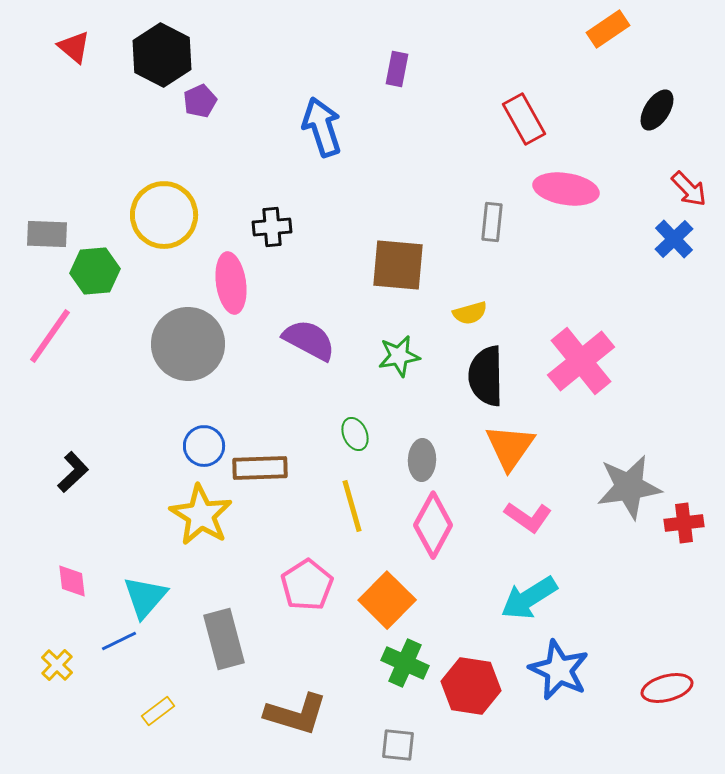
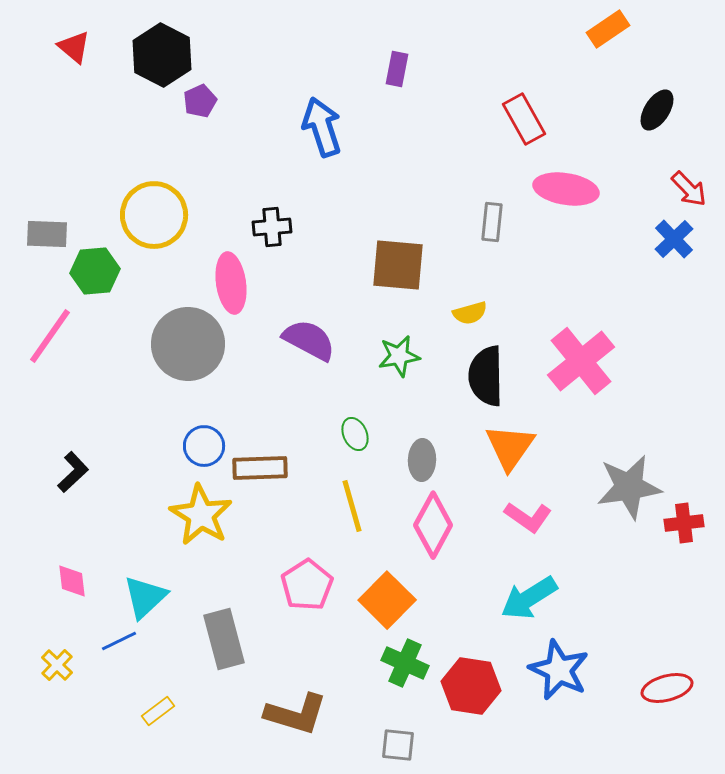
yellow circle at (164, 215): moved 10 px left
cyan triangle at (145, 597): rotated 6 degrees clockwise
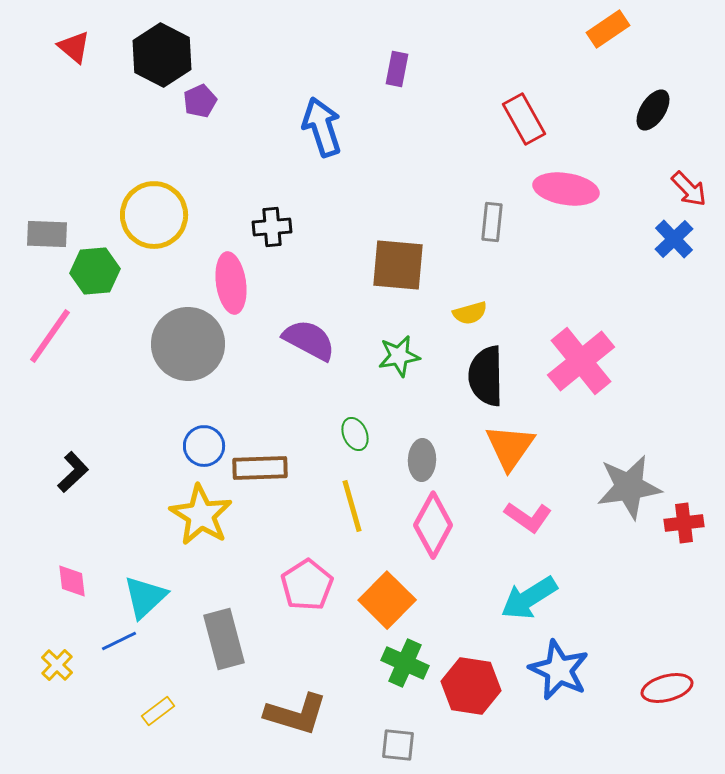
black ellipse at (657, 110): moved 4 px left
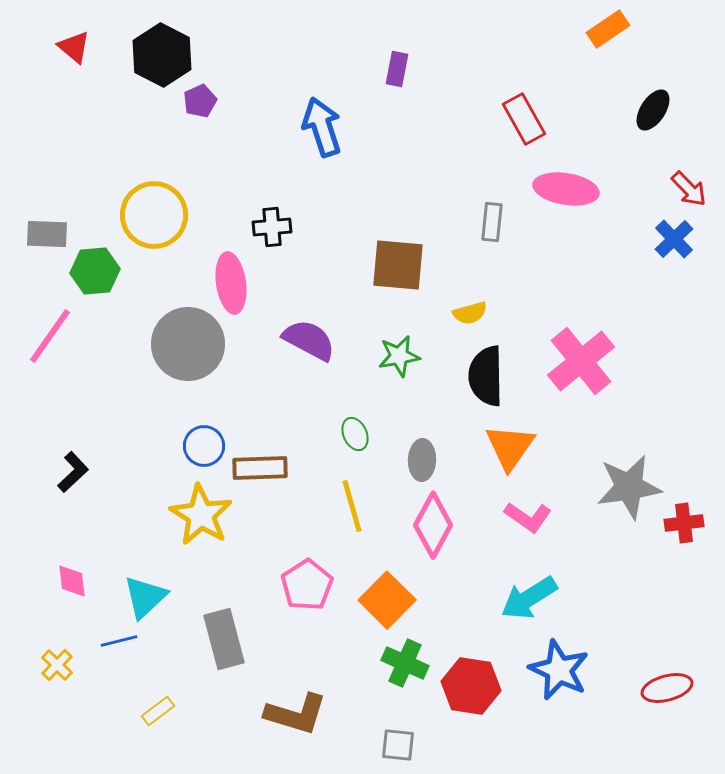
blue line at (119, 641): rotated 12 degrees clockwise
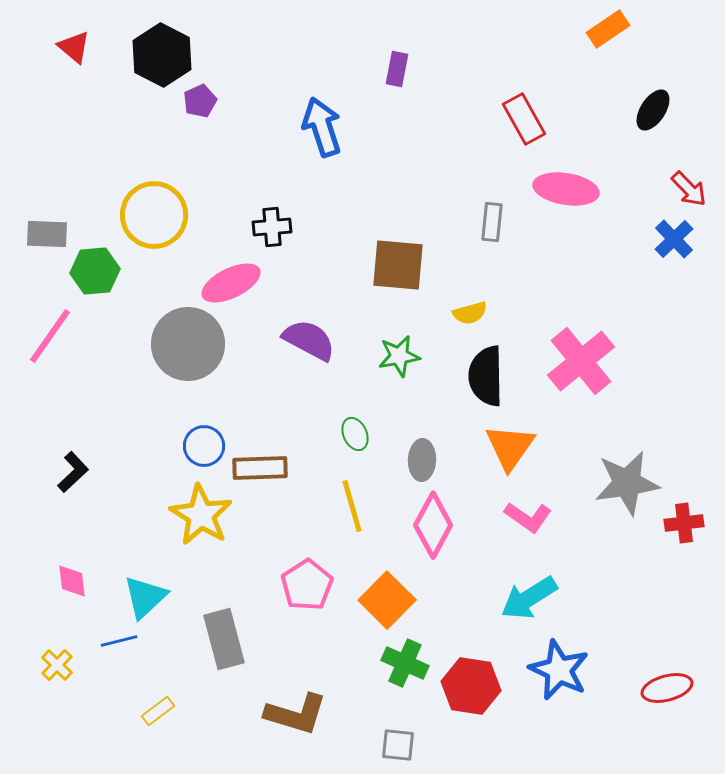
pink ellipse at (231, 283): rotated 72 degrees clockwise
gray star at (629, 487): moved 2 px left, 4 px up
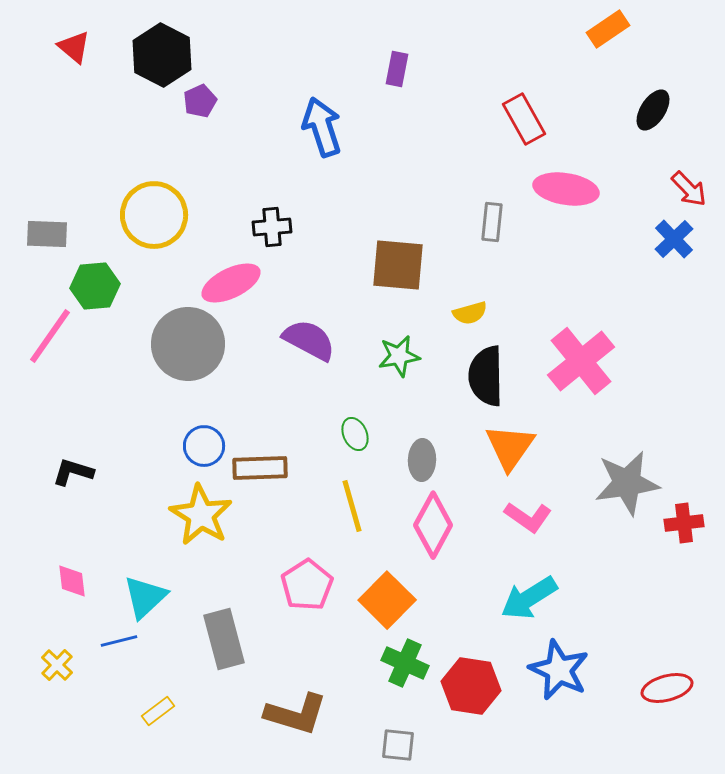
green hexagon at (95, 271): moved 15 px down
black L-shape at (73, 472): rotated 120 degrees counterclockwise
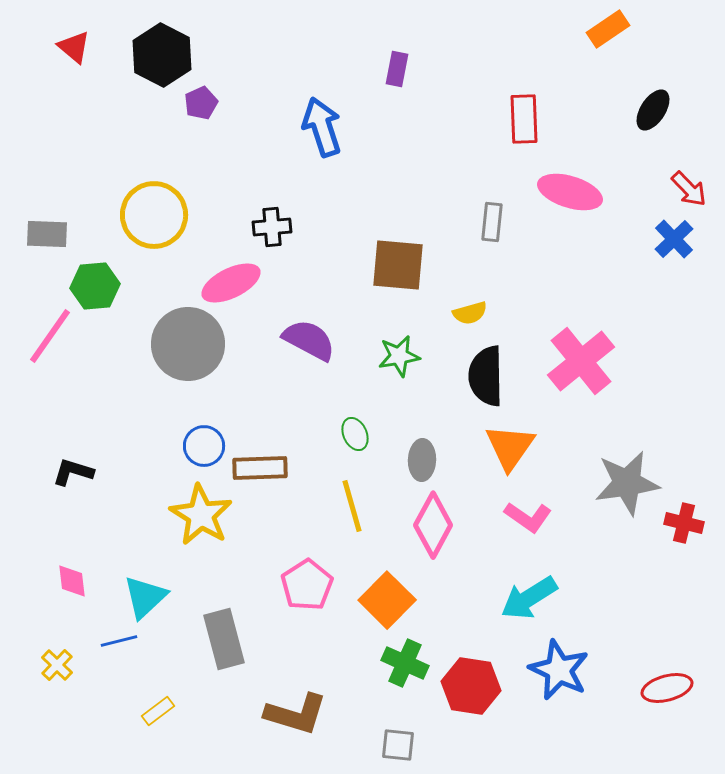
purple pentagon at (200, 101): moved 1 px right, 2 px down
red rectangle at (524, 119): rotated 27 degrees clockwise
pink ellipse at (566, 189): moved 4 px right, 3 px down; rotated 8 degrees clockwise
red cross at (684, 523): rotated 21 degrees clockwise
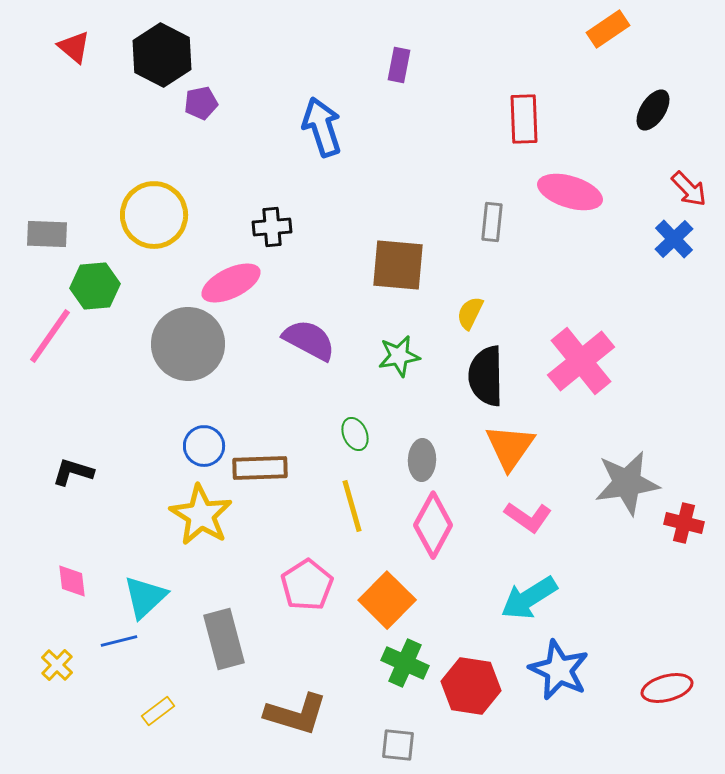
purple rectangle at (397, 69): moved 2 px right, 4 px up
purple pentagon at (201, 103): rotated 12 degrees clockwise
yellow semicircle at (470, 313): rotated 132 degrees clockwise
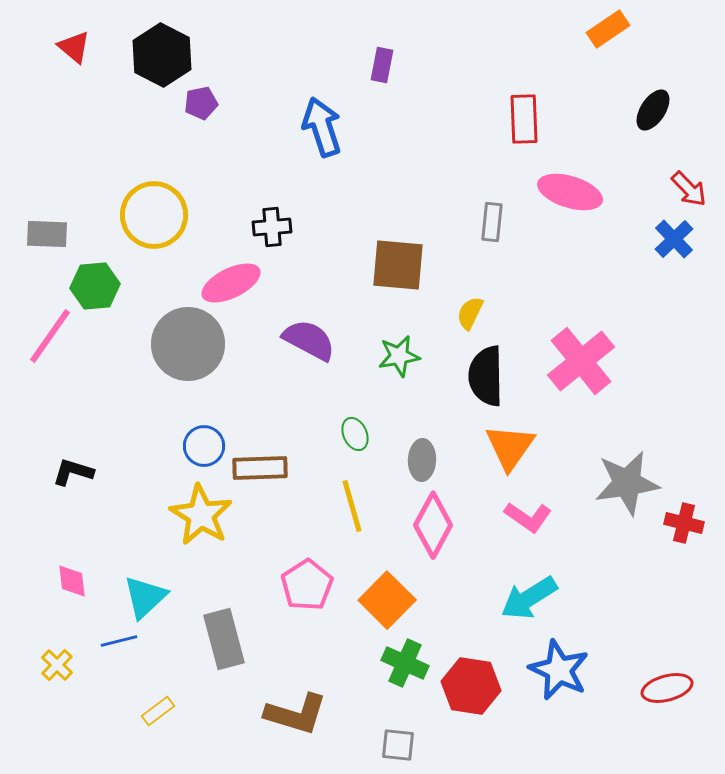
purple rectangle at (399, 65): moved 17 px left
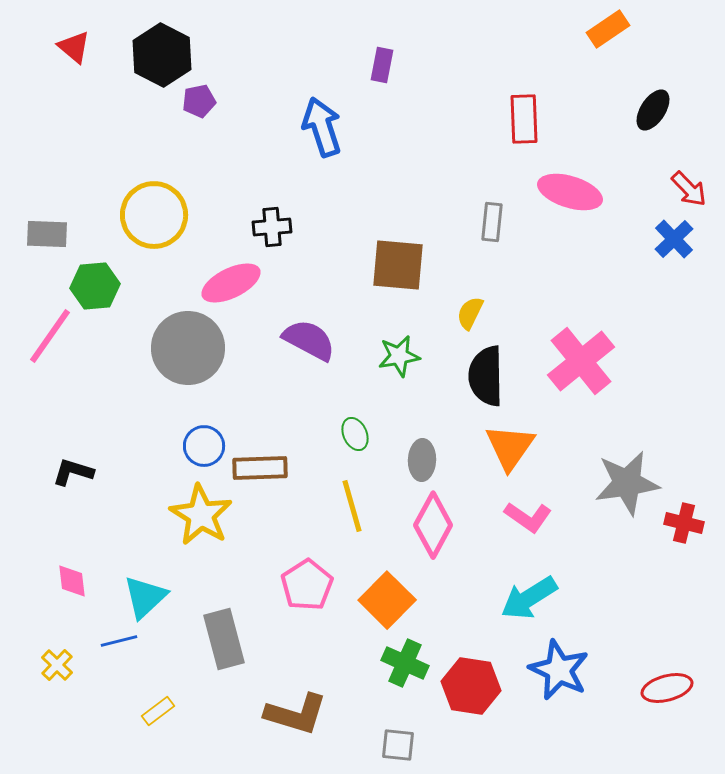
purple pentagon at (201, 103): moved 2 px left, 2 px up
gray circle at (188, 344): moved 4 px down
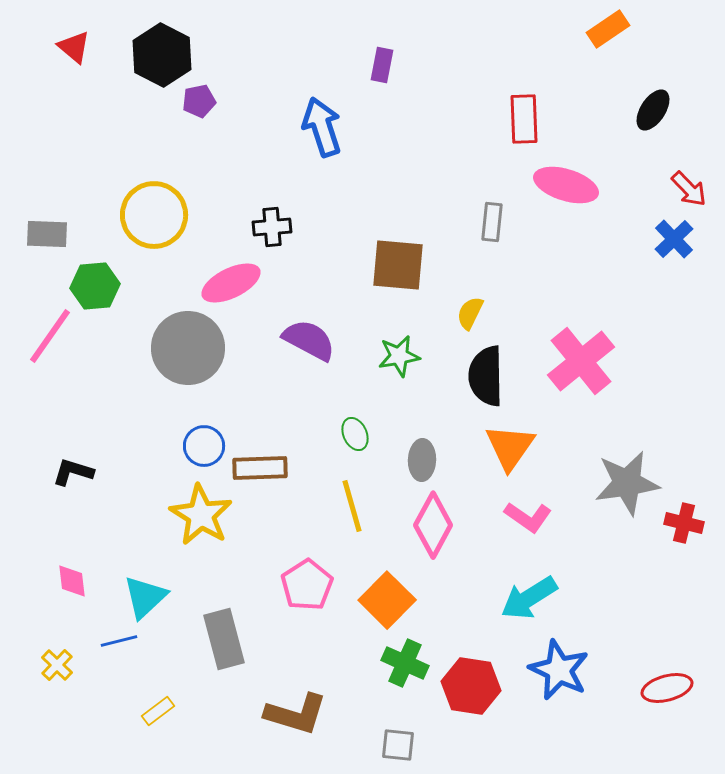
pink ellipse at (570, 192): moved 4 px left, 7 px up
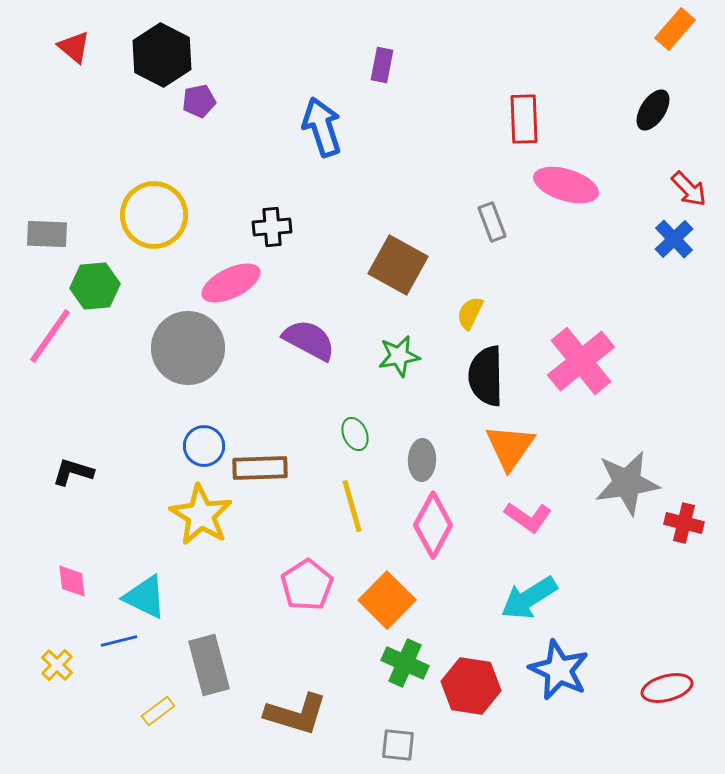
orange rectangle at (608, 29): moved 67 px right; rotated 15 degrees counterclockwise
gray rectangle at (492, 222): rotated 27 degrees counterclockwise
brown square at (398, 265): rotated 24 degrees clockwise
cyan triangle at (145, 597): rotated 51 degrees counterclockwise
gray rectangle at (224, 639): moved 15 px left, 26 px down
